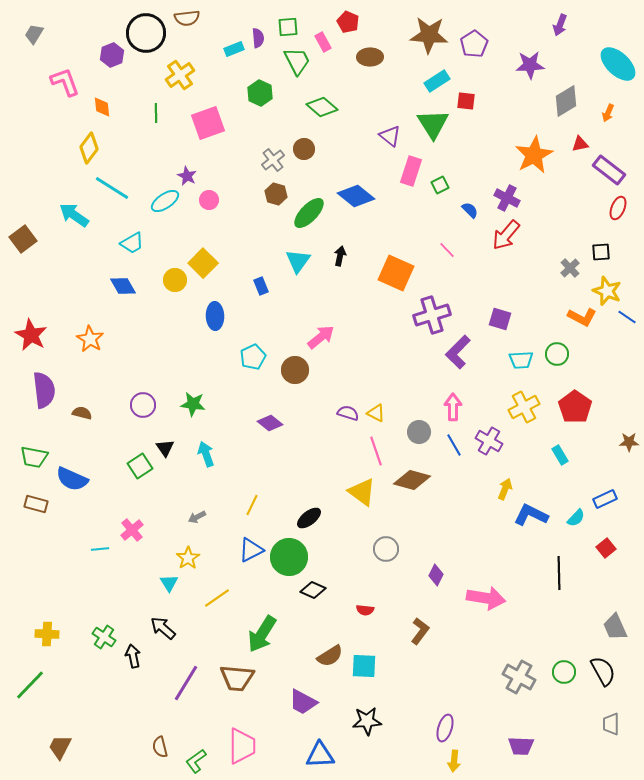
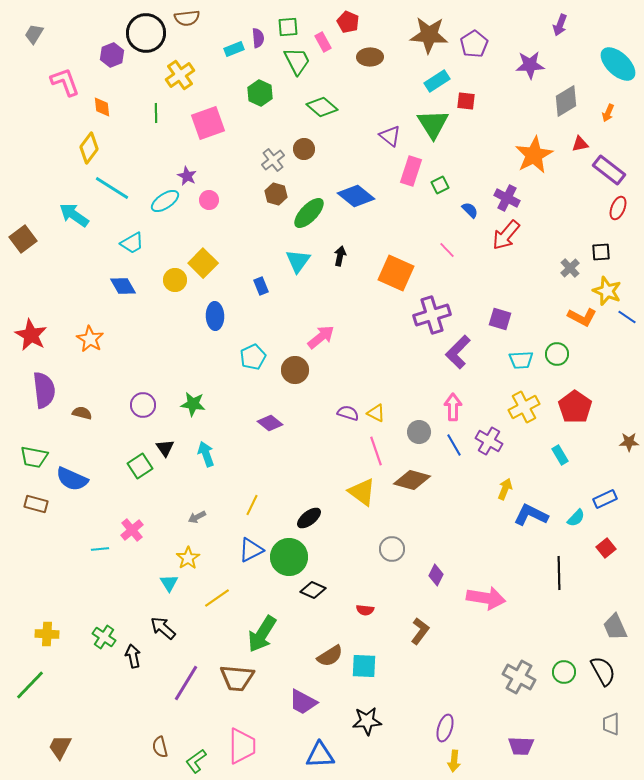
gray circle at (386, 549): moved 6 px right
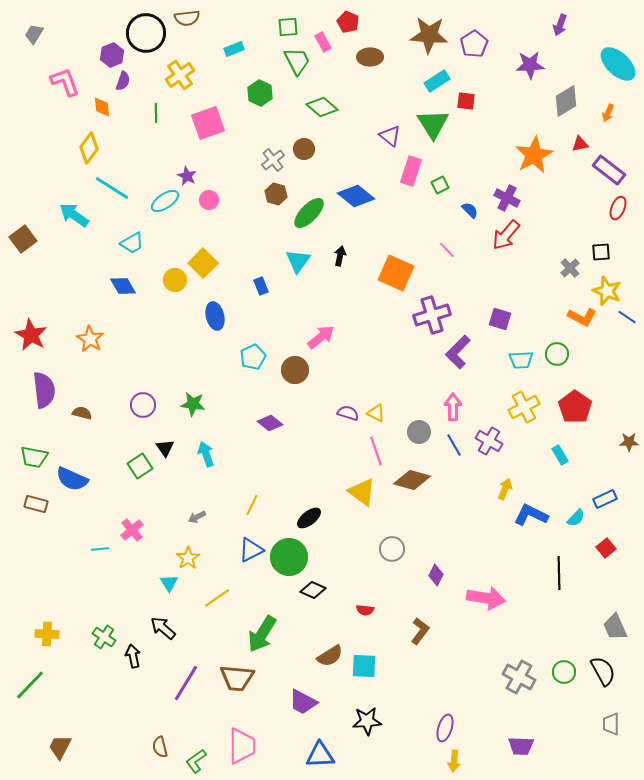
purple semicircle at (258, 38): moved 135 px left, 43 px down; rotated 24 degrees clockwise
blue ellipse at (215, 316): rotated 12 degrees counterclockwise
